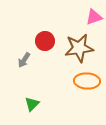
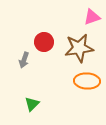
pink triangle: moved 2 px left
red circle: moved 1 px left, 1 px down
gray arrow: rotated 14 degrees counterclockwise
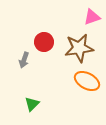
orange ellipse: rotated 25 degrees clockwise
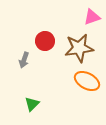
red circle: moved 1 px right, 1 px up
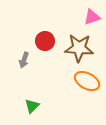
brown star: rotated 12 degrees clockwise
green triangle: moved 2 px down
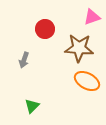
red circle: moved 12 px up
